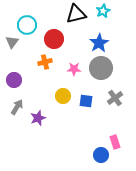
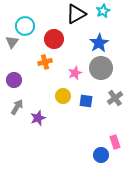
black triangle: rotated 15 degrees counterclockwise
cyan circle: moved 2 px left, 1 px down
pink star: moved 1 px right, 4 px down; rotated 24 degrees counterclockwise
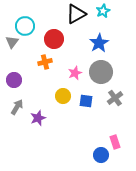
gray circle: moved 4 px down
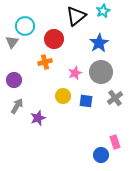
black triangle: moved 2 px down; rotated 10 degrees counterclockwise
gray arrow: moved 1 px up
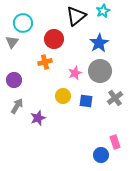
cyan circle: moved 2 px left, 3 px up
gray circle: moved 1 px left, 1 px up
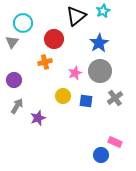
pink rectangle: rotated 48 degrees counterclockwise
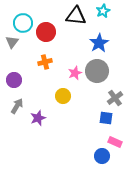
black triangle: rotated 45 degrees clockwise
red circle: moved 8 px left, 7 px up
gray circle: moved 3 px left
blue square: moved 20 px right, 17 px down
blue circle: moved 1 px right, 1 px down
